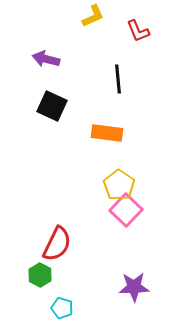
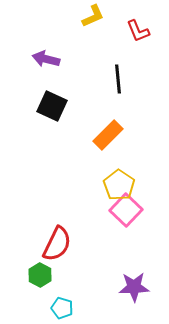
orange rectangle: moved 1 px right, 2 px down; rotated 52 degrees counterclockwise
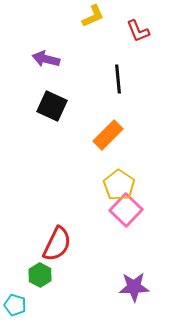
cyan pentagon: moved 47 px left, 3 px up
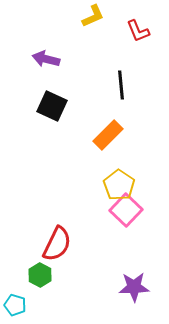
black line: moved 3 px right, 6 px down
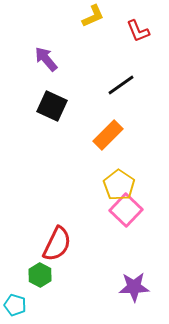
purple arrow: rotated 36 degrees clockwise
black line: rotated 60 degrees clockwise
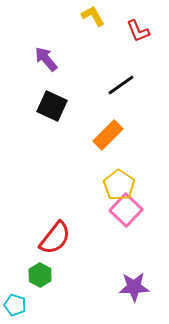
yellow L-shape: rotated 95 degrees counterclockwise
red semicircle: moved 2 px left, 6 px up; rotated 12 degrees clockwise
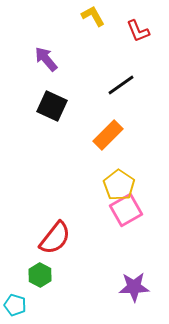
pink square: rotated 16 degrees clockwise
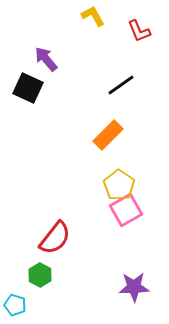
red L-shape: moved 1 px right
black square: moved 24 px left, 18 px up
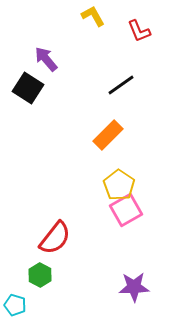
black square: rotated 8 degrees clockwise
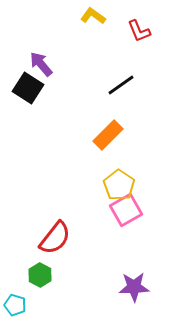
yellow L-shape: rotated 25 degrees counterclockwise
purple arrow: moved 5 px left, 5 px down
